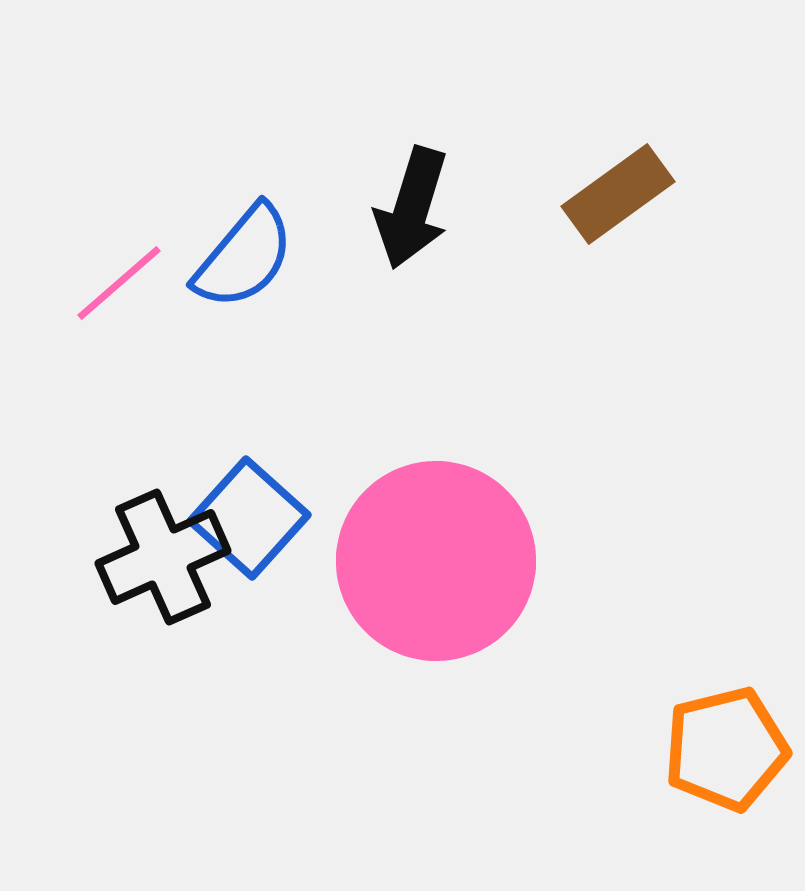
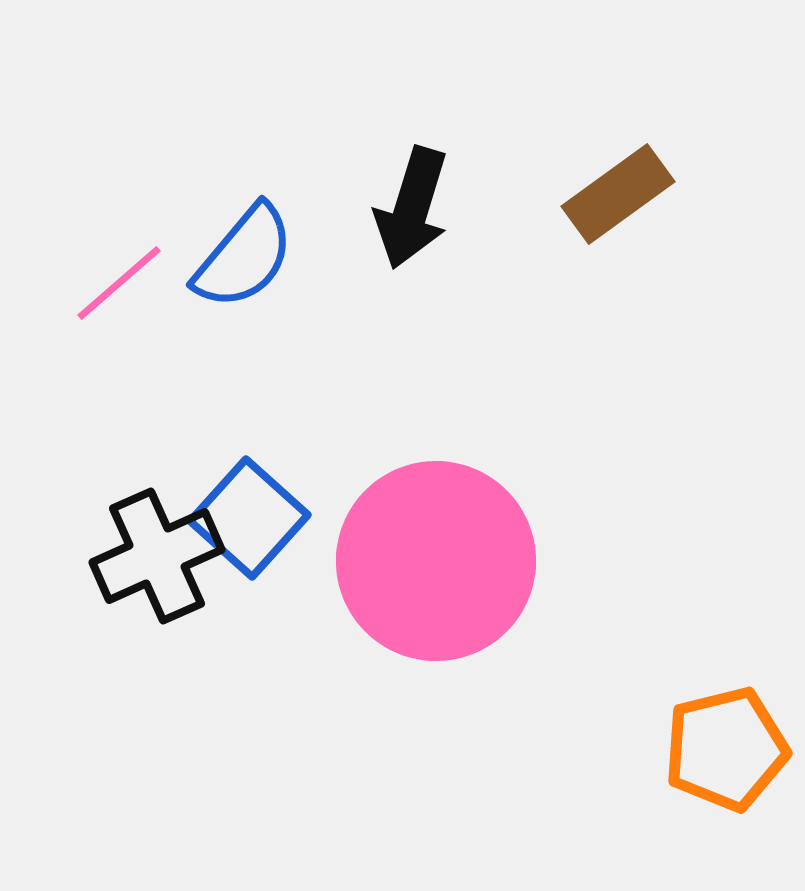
black cross: moved 6 px left, 1 px up
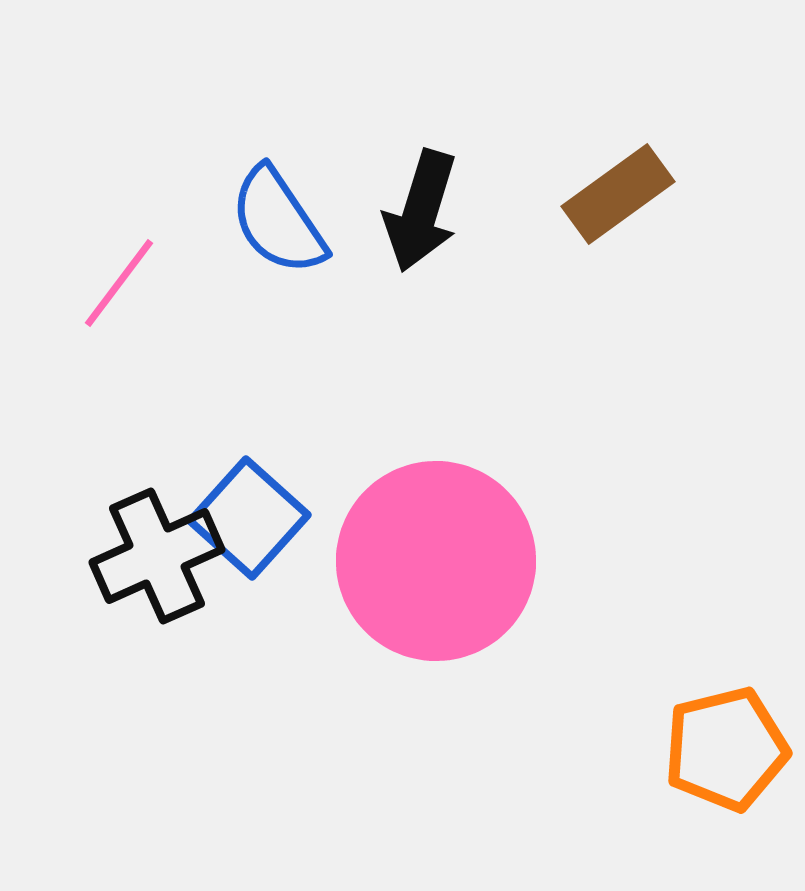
black arrow: moved 9 px right, 3 px down
blue semicircle: moved 34 px right, 36 px up; rotated 106 degrees clockwise
pink line: rotated 12 degrees counterclockwise
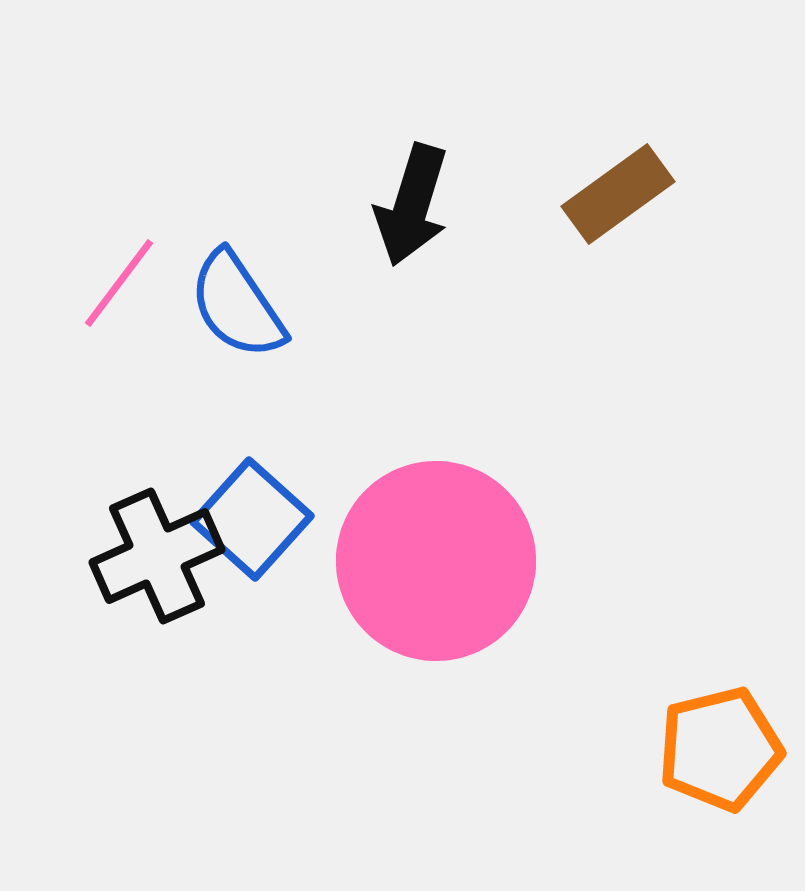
black arrow: moved 9 px left, 6 px up
blue semicircle: moved 41 px left, 84 px down
blue square: moved 3 px right, 1 px down
orange pentagon: moved 6 px left
